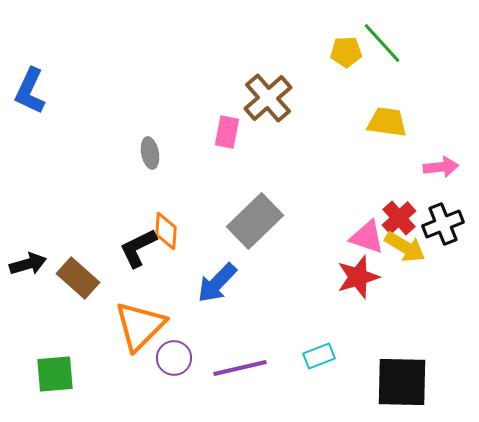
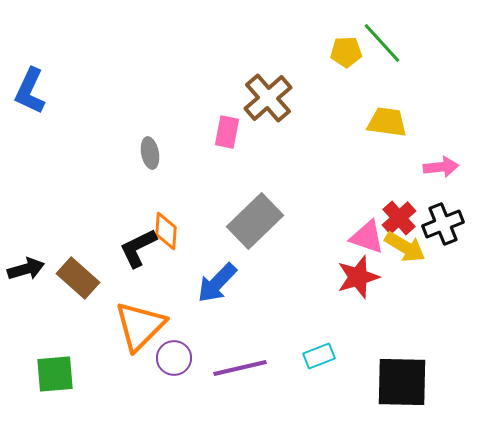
black arrow: moved 2 px left, 5 px down
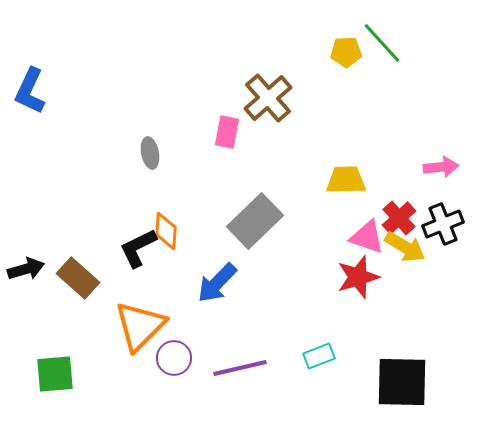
yellow trapezoid: moved 41 px left, 58 px down; rotated 9 degrees counterclockwise
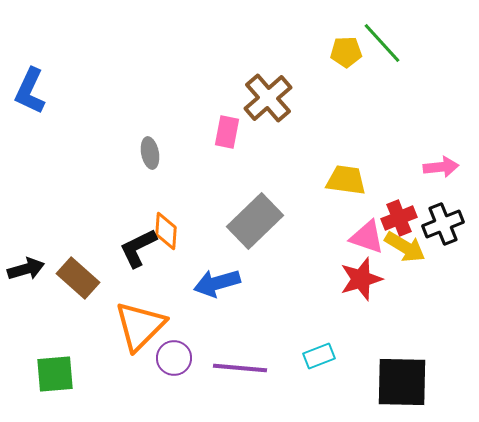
yellow trapezoid: rotated 9 degrees clockwise
red cross: rotated 20 degrees clockwise
red star: moved 3 px right, 2 px down
blue arrow: rotated 30 degrees clockwise
purple line: rotated 18 degrees clockwise
